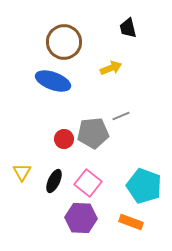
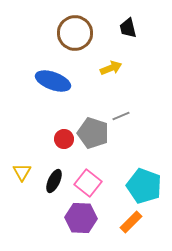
brown circle: moved 11 px right, 9 px up
gray pentagon: rotated 24 degrees clockwise
orange rectangle: rotated 65 degrees counterclockwise
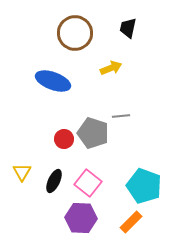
black trapezoid: rotated 25 degrees clockwise
gray line: rotated 18 degrees clockwise
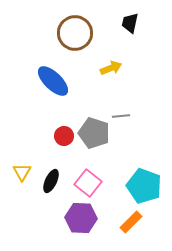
black trapezoid: moved 2 px right, 5 px up
blue ellipse: rotated 24 degrees clockwise
gray pentagon: moved 1 px right
red circle: moved 3 px up
black ellipse: moved 3 px left
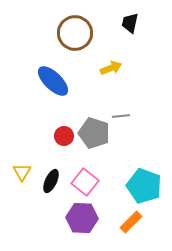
pink square: moved 3 px left, 1 px up
purple hexagon: moved 1 px right
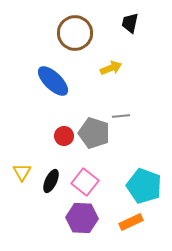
orange rectangle: rotated 20 degrees clockwise
